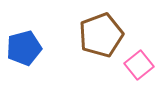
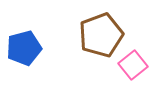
pink square: moved 6 px left
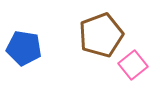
blue pentagon: rotated 24 degrees clockwise
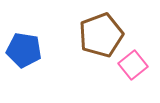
blue pentagon: moved 2 px down
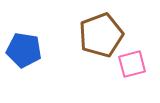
pink square: moved 1 px left, 1 px up; rotated 24 degrees clockwise
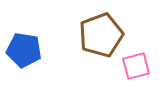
pink square: moved 4 px right, 2 px down
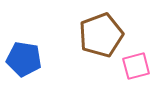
blue pentagon: moved 9 px down
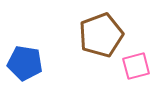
blue pentagon: moved 1 px right, 4 px down
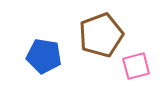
blue pentagon: moved 19 px right, 7 px up
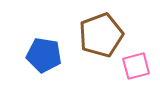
blue pentagon: moved 1 px up
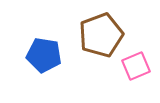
pink square: rotated 8 degrees counterclockwise
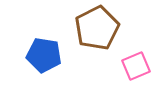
brown pentagon: moved 4 px left, 7 px up; rotated 6 degrees counterclockwise
